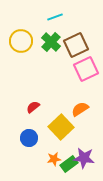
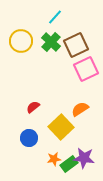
cyan line: rotated 28 degrees counterclockwise
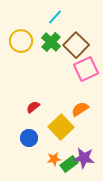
brown square: rotated 20 degrees counterclockwise
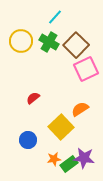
green cross: moved 2 px left; rotated 12 degrees counterclockwise
red semicircle: moved 9 px up
blue circle: moved 1 px left, 2 px down
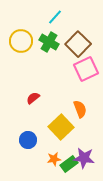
brown square: moved 2 px right, 1 px up
orange semicircle: rotated 102 degrees clockwise
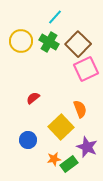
purple star: moved 3 px right, 11 px up; rotated 15 degrees clockwise
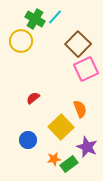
green cross: moved 14 px left, 23 px up
